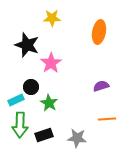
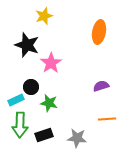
yellow star: moved 8 px left, 2 px up; rotated 18 degrees counterclockwise
green star: rotated 18 degrees counterclockwise
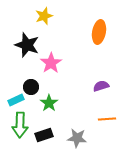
green star: rotated 24 degrees clockwise
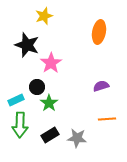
black circle: moved 6 px right
black rectangle: moved 6 px right; rotated 12 degrees counterclockwise
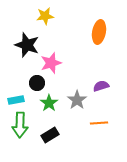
yellow star: moved 1 px right; rotated 12 degrees clockwise
pink star: rotated 15 degrees clockwise
black circle: moved 4 px up
cyan rectangle: rotated 14 degrees clockwise
orange line: moved 8 px left, 4 px down
gray star: moved 38 px up; rotated 30 degrees clockwise
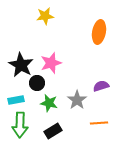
black star: moved 6 px left, 20 px down; rotated 10 degrees clockwise
green star: rotated 24 degrees counterclockwise
black rectangle: moved 3 px right, 4 px up
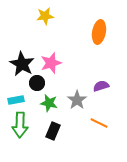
black star: moved 1 px right, 1 px up
orange line: rotated 30 degrees clockwise
black rectangle: rotated 36 degrees counterclockwise
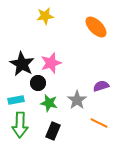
orange ellipse: moved 3 px left, 5 px up; rotated 55 degrees counterclockwise
black circle: moved 1 px right
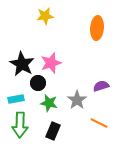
orange ellipse: moved 1 px right, 1 px down; rotated 50 degrees clockwise
cyan rectangle: moved 1 px up
